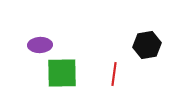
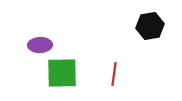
black hexagon: moved 3 px right, 19 px up
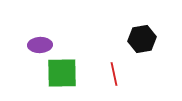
black hexagon: moved 8 px left, 13 px down
red line: rotated 20 degrees counterclockwise
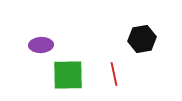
purple ellipse: moved 1 px right
green square: moved 6 px right, 2 px down
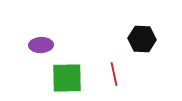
black hexagon: rotated 12 degrees clockwise
green square: moved 1 px left, 3 px down
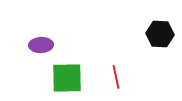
black hexagon: moved 18 px right, 5 px up
red line: moved 2 px right, 3 px down
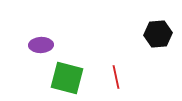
black hexagon: moved 2 px left; rotated 8 degrees counterclockwise
green square: rotated 16 degrees clockwise
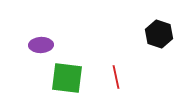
black hexagon: moved 1 px right; rotated 24 degrees clockwise
green square: rotated 8 degrees counterclockwise
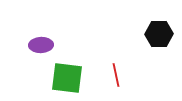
black hexagon: rotated 20 degrees counterclockwise
red line: moved 2 px up
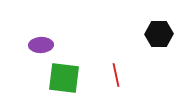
green square: moved 3 px left
